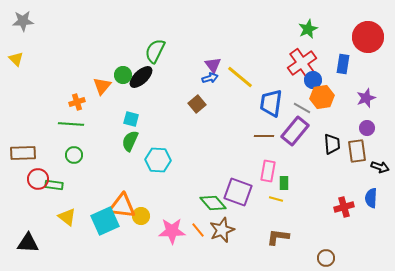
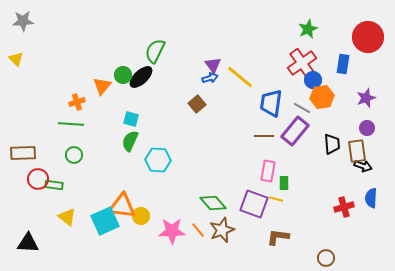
black arrow at (380, 167): moved 17 px left, 1 px up
purple square at (238, 192): moved 16 px right, 12 px down
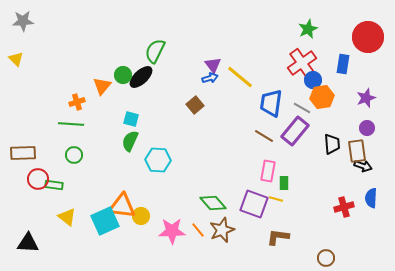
brown square at (197, 104): moved 2 px left, 1 px down
brown line at (264, 136): rotated 30 degrees clockwise
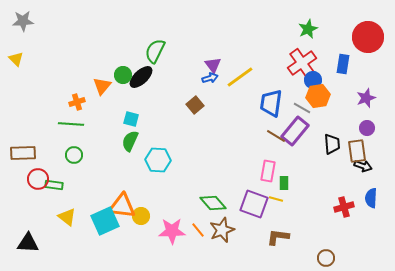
yellow line at (240, 77): rotated 76 degrees counterclockwise
orange hexagon at (322, 97): moved 4 px left, 1 px up
brown line at (264, 136): moved 12 px right
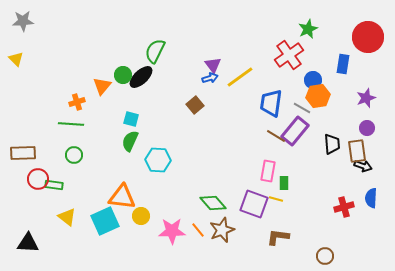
red cross at (302, 63): moved 13 px left, 8 px up
orange triangle at (122, 206): moved 9 px up
brown circle at (326, 258): moved 1 px left, 2 px up
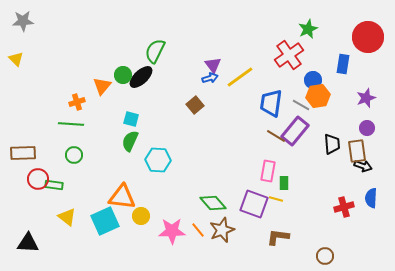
gray line at (302, 108): moved 1 px left, 3 px up
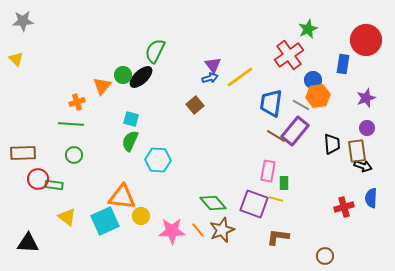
red circle at (368, 37): moved 2 px left, 3 px down
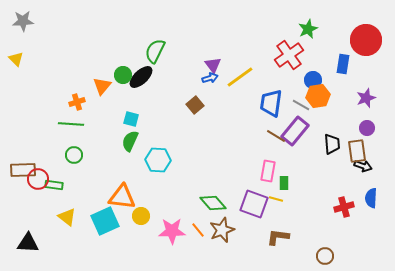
brown rectangle at (23, 153): moved 17 px down
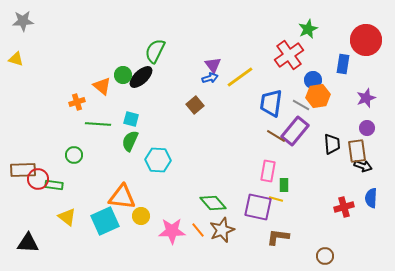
yellow triangle at (16, 59): rotated 28 degrees counterclockwise
orange triangle at (102, 86): rotated 30 degrees counterclockwise
green line at (71, 124): moved 27 px right
green rectangle at (284, 183): moved 2 px down
purple square at (254, 204): moved 4 px right, 3 px down; rotated 8 degrees counterclockwise
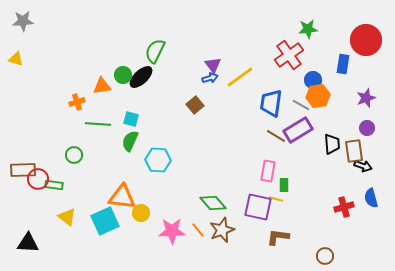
green star at (308, 29): rotated 18 degrees clockwise
orange triangle at (102, 86): rotated 48 degrees counterclockwise
purple rectangle at (295, 131): moved 3 px right, 1 px up; rotated 20 degrees clockwise
brown rectangle at (357, 151): moved 3 px left
blue semicircle at (371, 198): rotated 18 degrees counterclockwise
yellow circle at (141, 216): moved 3 px up
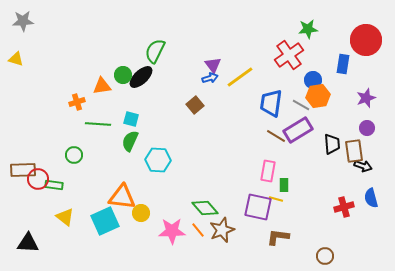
green diamond at (213, 203): moved 8 px left, 5 px down
yellow triangle at (67, 217): moved 2 px left
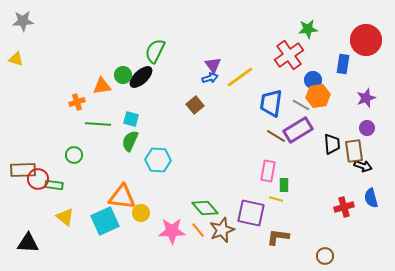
purple square at (258, 207): moved 7 px left, 6 px down
